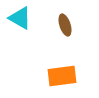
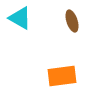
brown ellipse: moved 7 px right, 4 px up
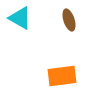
brown ellipse: moved 3 px left, 1 px up
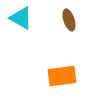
cyan triangle: moved 1 px right
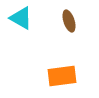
brown ellipse: moved 1 px down
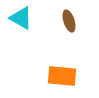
orange rectangle: rotated 12 degrees clockwise
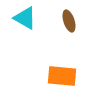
cyan triangle: moved 4 px right
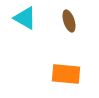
orange rectangle: moved 4 px right, 2 px up
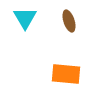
cyan triangle: rotated 30 degrees clockwise
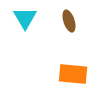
orange rectangle: moved 7 px right
